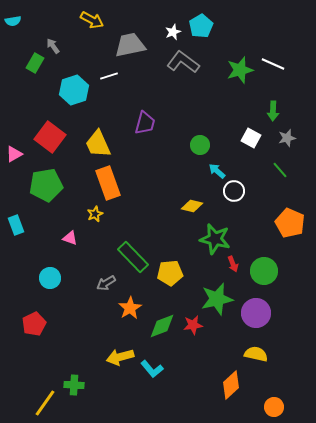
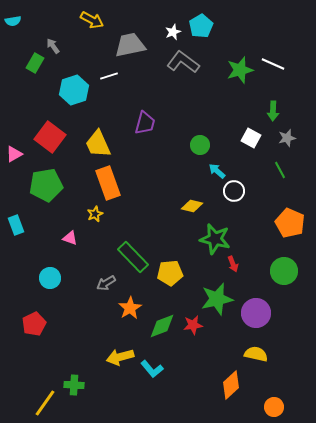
green line at (280, 170): rotated 12 degrees clockwise
green circle at (264, 271): moved 20 px right
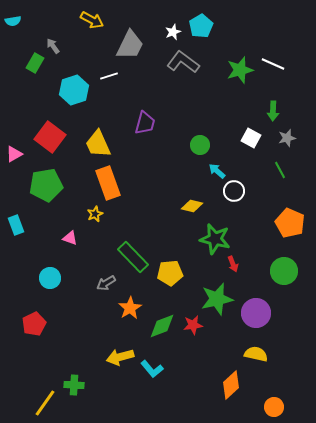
gray trapezoid at (130, 45): rotated 128 degrees clockwise
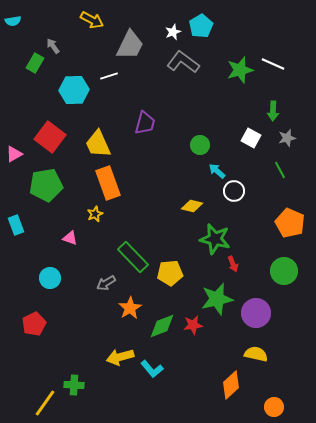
cyan hexagon at (74, 90): rotated 16 degrees clockwise
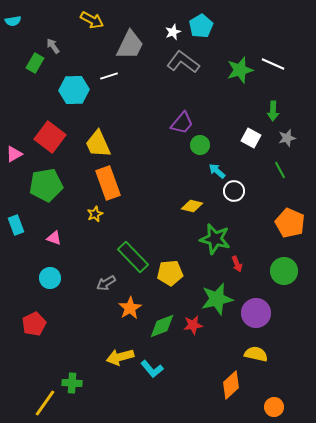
purple trapezoid at (145, 123): moved 37 px right; rotated 25 degrees clockwise
pink triangle at (70, 238): moved 16 px left
red arrow at (233, 264): moved 4 px right
green cross at (74, 385): moved 2 px left, 2 px up
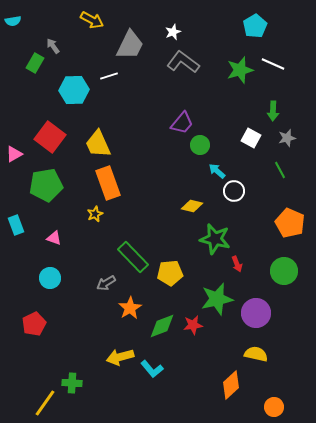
cyan pentagon at (201, 26): moved 54 px right
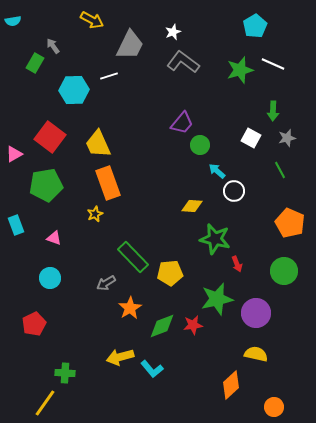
yellow diamond at (192, 206): rotated 10 degrees counterclockwise
green cross at (72, 383): moved 7 px left, 10 px up
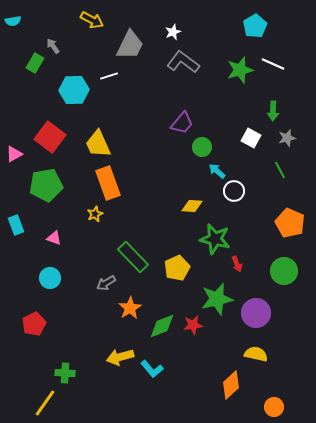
green circle at (200, 145): moved 2 px right, 2 px down
yellow pentagon at (170, 273): moved 7 px right, 5 px up; rotated 20 degrees counterclockwise
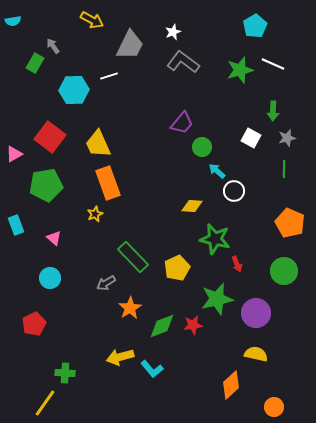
green line at (280, 170): moved 4 px right, 1 px up; rotated 30 degrees clockwise
pink triangle at (54, 238): rotated 21 degrees clockwise
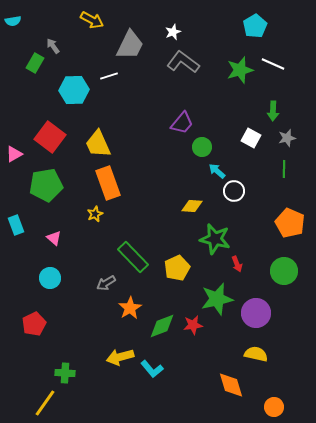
orange diamond at (231, 385): rotated 64 degrees counterclockwise
